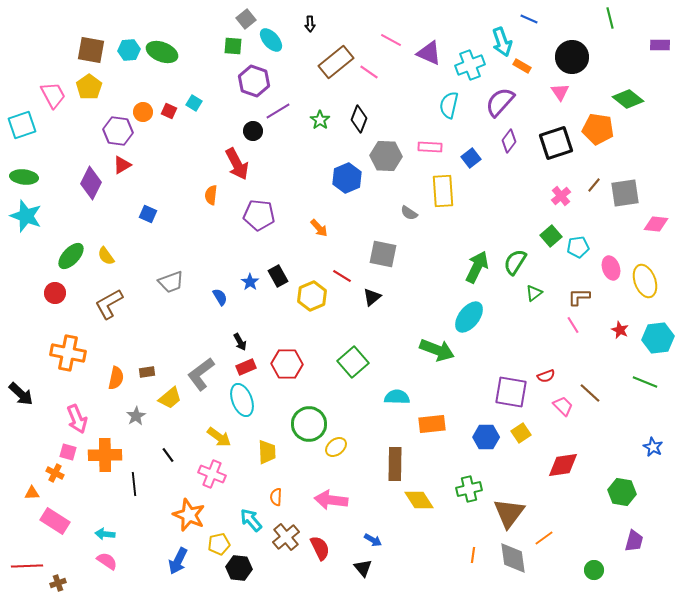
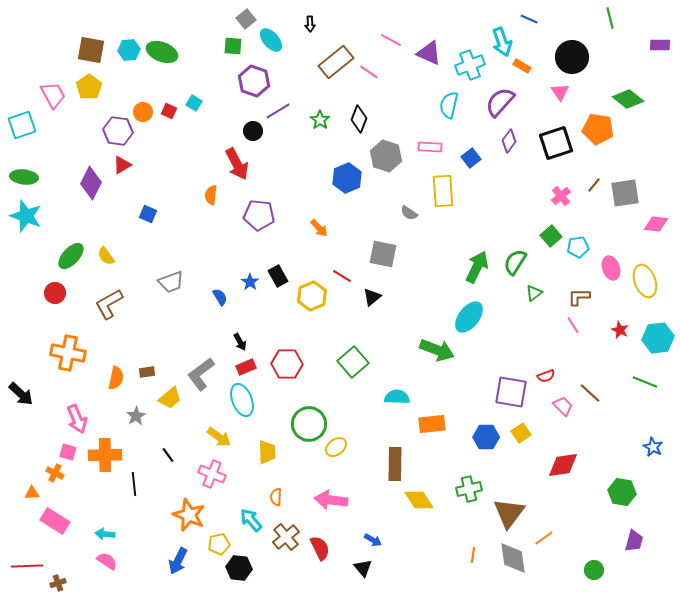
gray hexagon at (386, 156): rotated 16 degrees clockwise
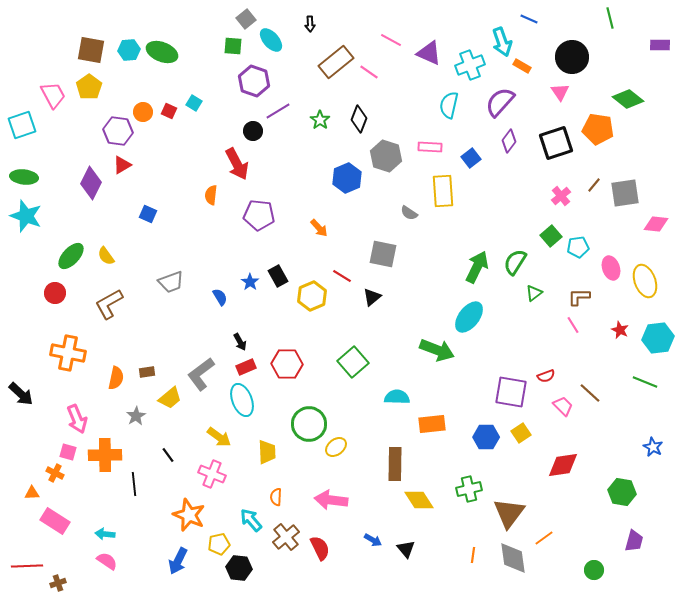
black triangle at (363, 568): moved 43 px right, 19 px up
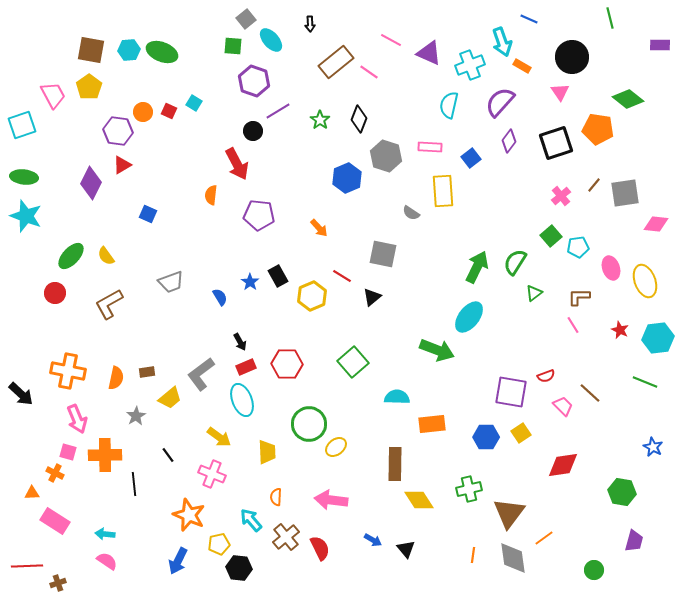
gray semicircle at (409, 213): moved 2 px right
orange cross at (68, 353): moved 18 px down
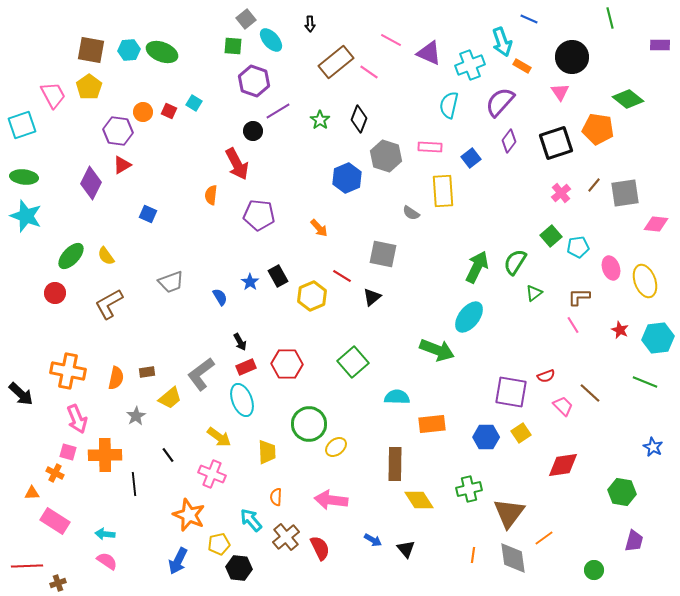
pink cross at (561, 196): moved 3 px up
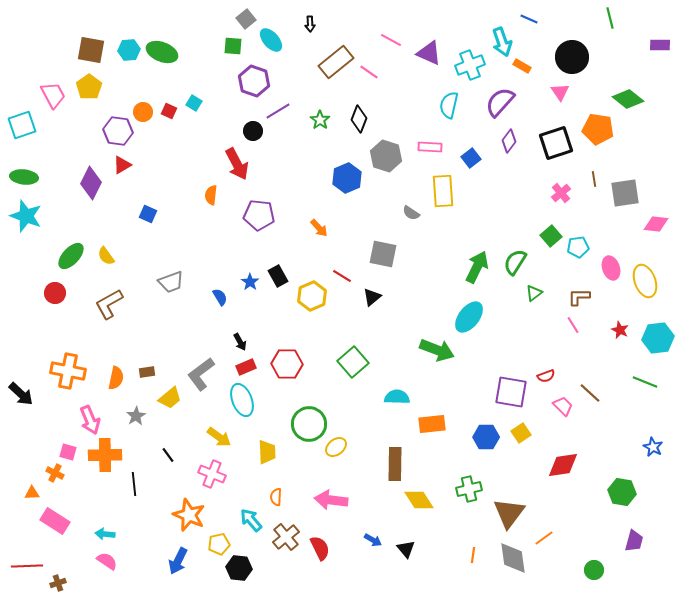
brown line at (594, 185): moved 6 px up; rotated 49 degrees counterclockwise
pink arrow at (77, 419): moved 13 px right, 1 px down
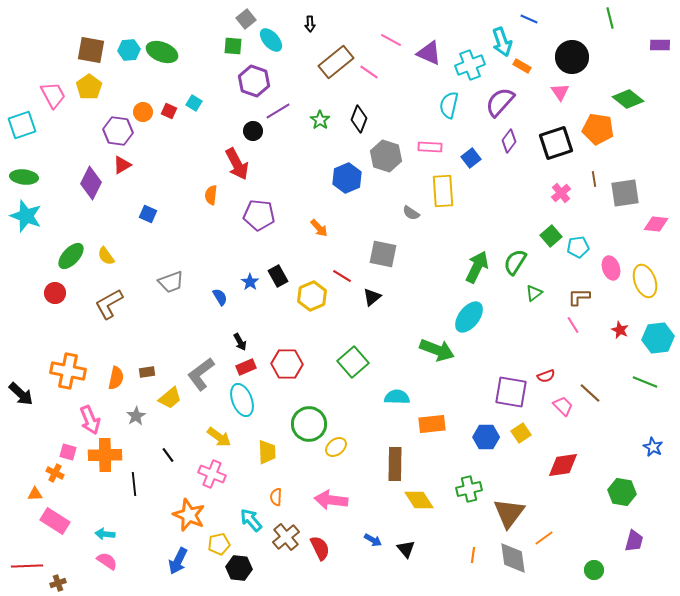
orange triangle at (32, 493): moved 3 px right, 1 px down
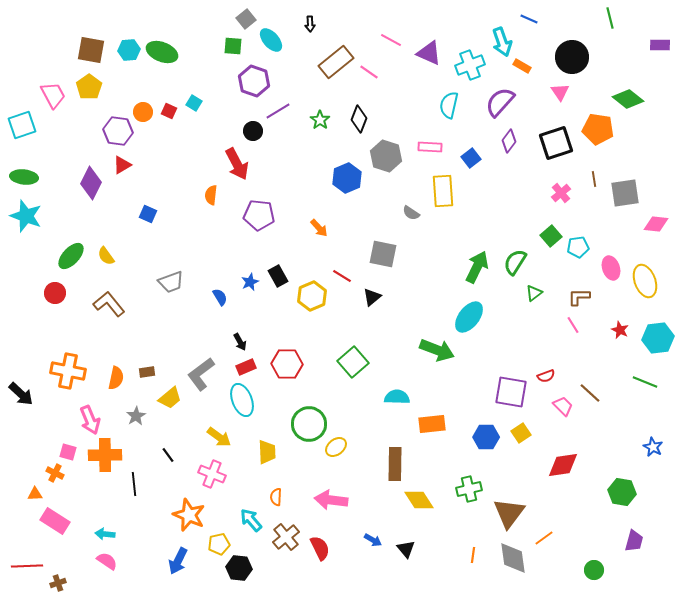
blue star at (250, 282): rotated 12 degrees clockwise
brown L-shape at (109, 304): rotated 80 degrees clockwise
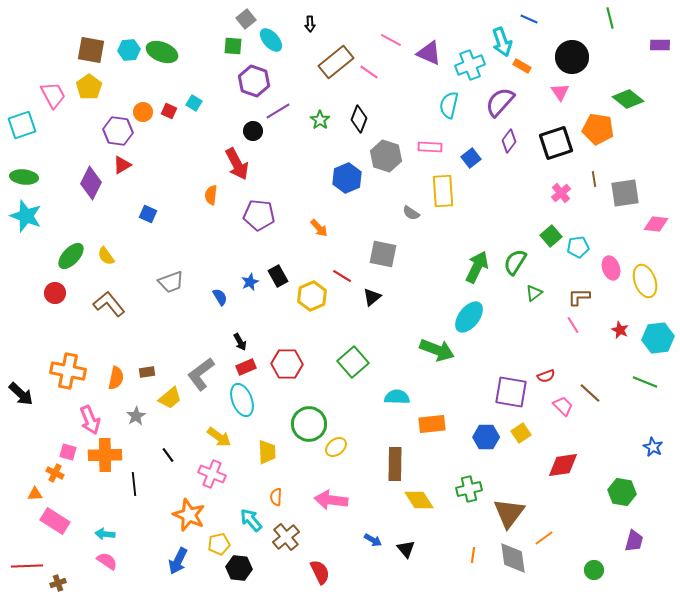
red semicircle at (320, 548): moved 24 px down
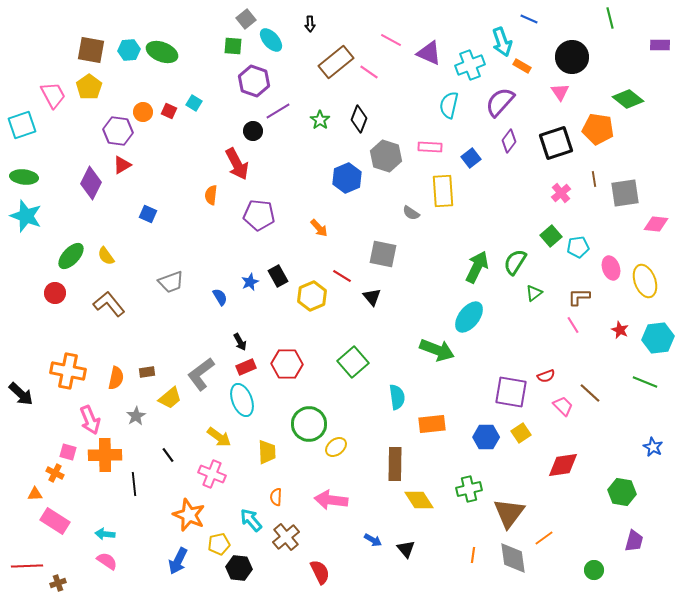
black triangle at (372, 297): rotated 30 degrees counterclockwise
cyan semicircle at (397, 397): rotated 80 degrees clockwise
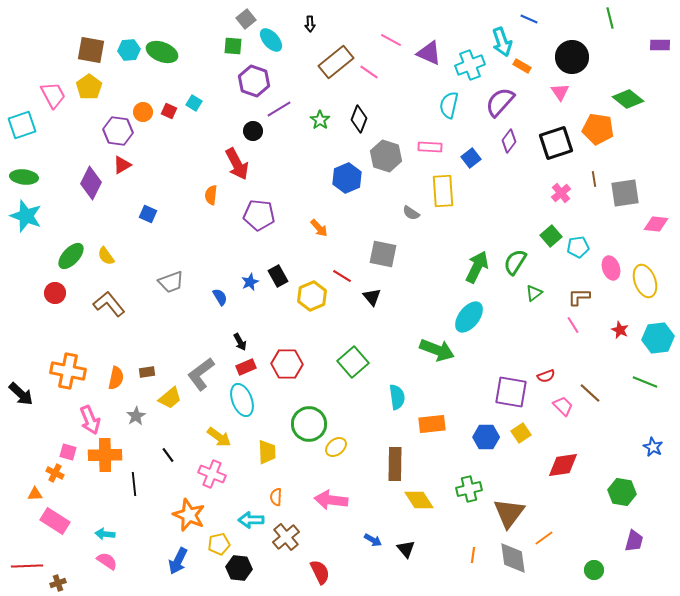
purple line at (278, 111): moved 1 px right, 2 px up
cyan arrow at (251, 520): rotated 50 degrees counterclockwise
